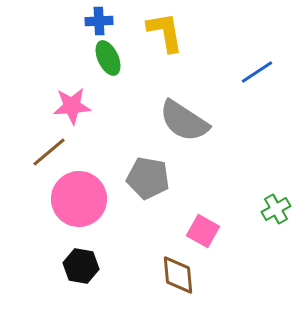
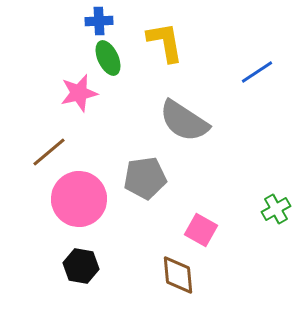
yellow L-shape: moved 10 px down
pink star: moved 7 px right, 13 px up; rotated 9 degrees counterclockwise
gray pentagon: moved 3 px left; rotated 18 degrees counterclockwise
pink square: moved 2 px left, 1 px up
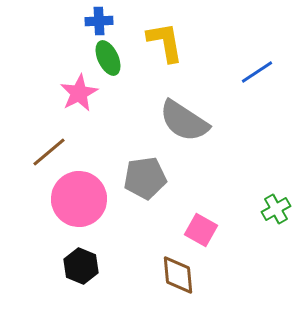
pink star: rotated 15 degrees counterclockwise
black hexagon: rotated 12 degrees clockwise
